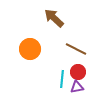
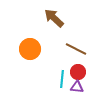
purple triangle: rotated 16 degrees clockwise
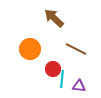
red circle: moved 25 px left, 3 px up
purple triangle: moved 2 px right, 1 px up
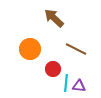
cyan line: moved 4 px right, 4 px down
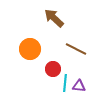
cyan line: moved 1 px left
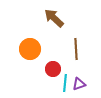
brown line: rotated 60 degrees clockwise
purple triangle: moved 2 px up; rotated 24 degrees counterclockwise
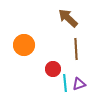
brown arrow: moved 14 px right
orange circle: moved 6 px left, 4 px up
cyan line: rotated 12 degrees counterclockwise
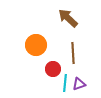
orange circle: moved 12 px right
brown line: moved 3 px left, 4 px down
cyan line: rotated 12 degrees clockwise
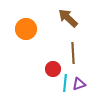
orange circle: moved 10 px left, 16 px up
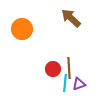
brown arrow: moved 3 px right
orange circle: moved 4 px left
brown line: moved 4 px left, 15 px down
